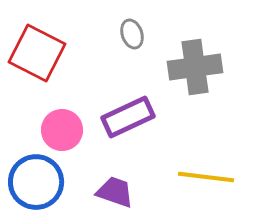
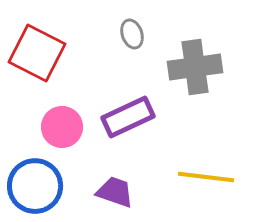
pink circle: moved 3 px up
blue circle: moved 1 px left, 4 px down
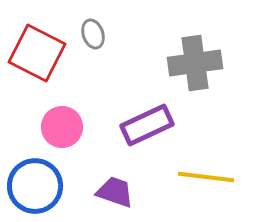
gray ellipse: moved 39 px left
gray cross: moved 4 px up
purple rectangle: moved 19 px right, 8 px down
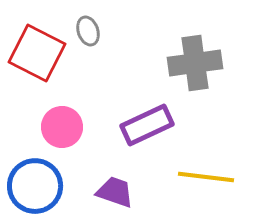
gray ellipse: moved 5 px left, 3 px up
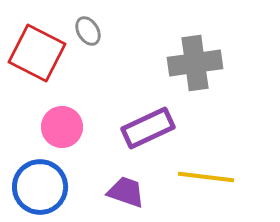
gray ellipse: rotated 12 degrees counterclockwise
purple rectangle: moved 1 px right, 3 px down
blue circle: moved 5 px right, 1 px down
purple trapezoid: moved 11 px right
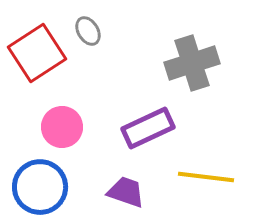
red square: rotated 30 degrees clockwise
gray cross: moved 3 px left; rotated 10 degrees counterclockwise
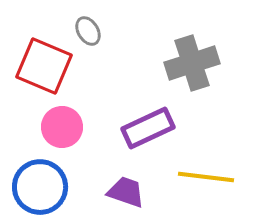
red square: moved 7 px right, 13 px down; rotated 34 degrees counterclockwise
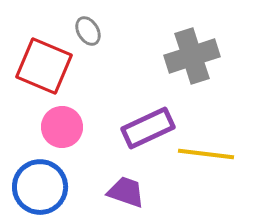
gray cross: moved 7 px up
yellow line: moved 23 px up
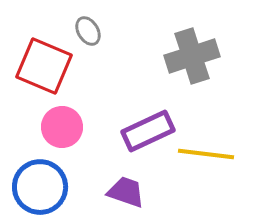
purple rectangle: moved 3 px down
